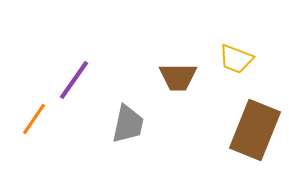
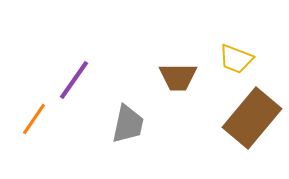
brown rectangle: moved 3 px left, 12 px up; rotated 18 degrees clockwise
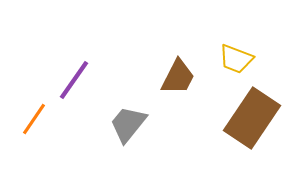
brown trapezoid: rotated 63 degrees counterclockwise
brown rectangle: rotated 6 degrees counterclockwise
gray trapezoid: rotated 153 degrees counterclockwise
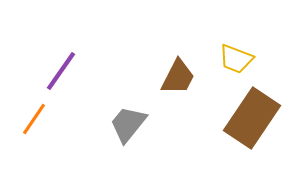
purple line: moved 13 px left, 9 px up
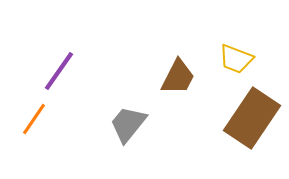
purple line: moved 2 px left
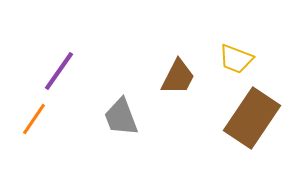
gray trapezoid: moved 7 px left, 7 px up; rotated 60 degrees counterclockwise
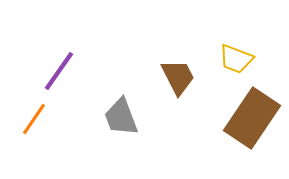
brown trapezoid: rotated 54 degrees counterclockwise
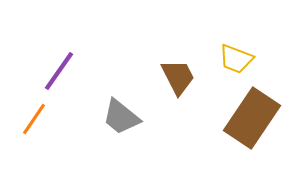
gray trapezoid: rotated 30 degrees counterclockwise
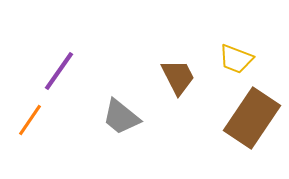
orange line: moved 4 px left, 1 px down
